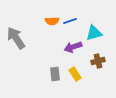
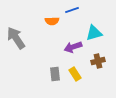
blue line: moved 2 px right, 11 px up
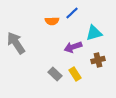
blue line: moved 3 px down; rotated 24 degrees counterclockwise
gray arrow: moved 5 px down
brown cross: moved 1 px up
gray rectangle: rotated 40 degrees counterclockwise
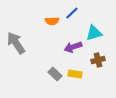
yellow rectangle: rotated 48 degrees counterclockwise
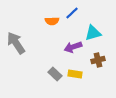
cyan triangle: moved 1 px left
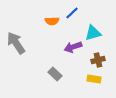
yellow rectangle: moved 19 px right, 5 px down
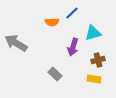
orange semicircle: moved 1 px down
gray arrow: rotated 25 degrees counterclockwise
purple arrow: rotated 54 degrees counterclockwise
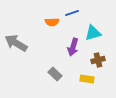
blue line: rotated 24 degrees clockwise
yellow rectangle: moved 7 px left
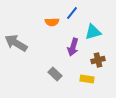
blue line: rotated 32 degrees counterclockwise
cyan triangle: moved 1 px up
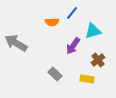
cyan triangle: moved 1 px up
purple arrow: moved 1 px up; rotated 18 degrees clockwise
brown cross: rotated 24 degrees counterclockwise
